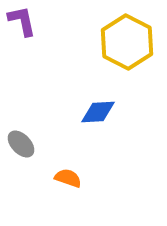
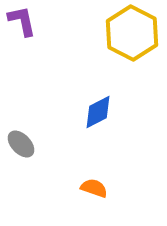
yellow hexagon: moved 5 px right, 9 px up
blue diamond: rotated 24 degrees counterclockwise
orange semicircle: moved 26 px right, 10 px down
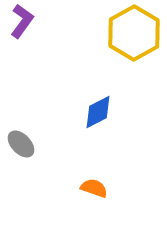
purple L-shape: rotated 48 degrees clockwise
yellow hexagon: moved 2 px right; rotated 4 degrees clockwise
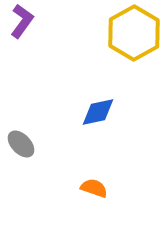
blue diamond: rotated 15 degrees clockwise
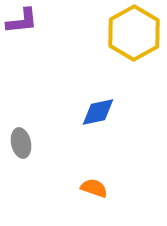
purple L-shape: rotated 48 degrees clockwise
gray ellipse: moved 1 px up; rotated 32 degrees clockwise
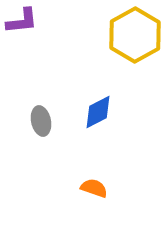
yellow hexagon: moved 1 px right, 2 px down
blue diamond: rotated 15 degrees counterclockwise
gray ellipse: moved 20 px right, 22 px up
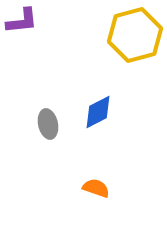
yellow hexagon: rotated 14 degrees clockwise
gray ellipse: moved 7 px right, 3 px down
orange semicircle: moved 2 px right
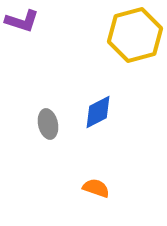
purple L-shape: rotated 24 degrees clockwise
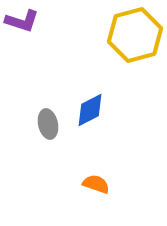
blue diamond: moved 8 px left, 2 px up
orange semicircle: moved 4 px up
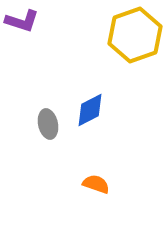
yellow hexagon: rotated 4 degrees counterclockwise
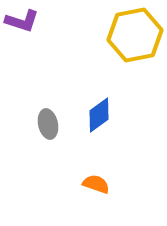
yellow hexagon: rotated 8 degrees clockwise
blue diamond: moved 9 px right, 5 px down; rotated 9 degrees counterclockwise
